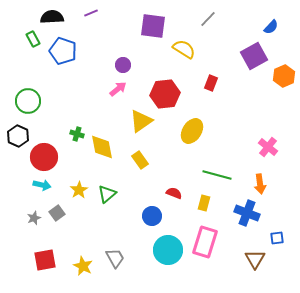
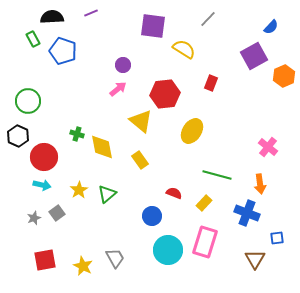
yellow triangle at (141, 121): rotated 45 degrees counterclockwise
yellow rectangle at (204, 203): rotated 28 degrees clockwise
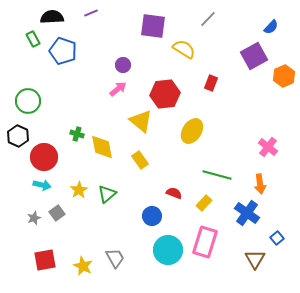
blue cross at (247, 213): rotated 15 degrees clockwise
blue square at (277, 238): rotated 32 degrees counterclockwise
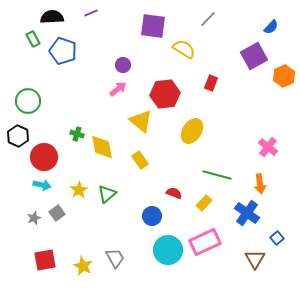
pink rectangle at (205, 242): rotated 48 degrees clockwise
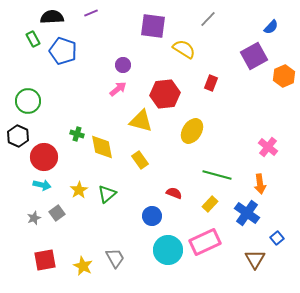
yellow triangle at (141, 121): rotated 25 degrees counterclockwise
yellow rectangle at (204, 203): moved 6 px right, 1 px down
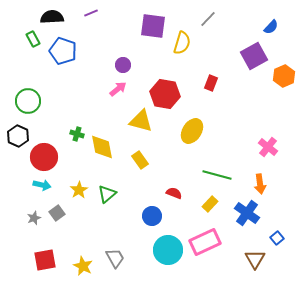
yellow semicircle at (184, 49): moved 2 px left, 6 px up; rotated 75 degrees clockwise
red hexagon at (165, 94): rotated 16 degrees clockwise
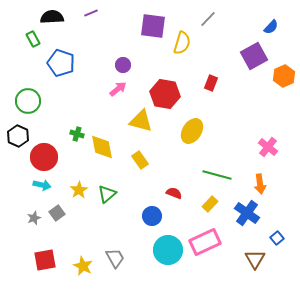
blue pentagon at (63, 51): moved 2 px left, 12 px down
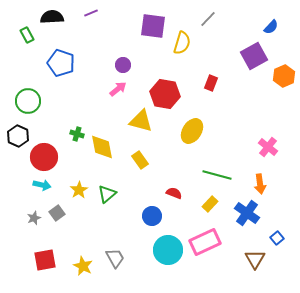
green rectangle at (33, 39): moved 6 px left, 4 px up
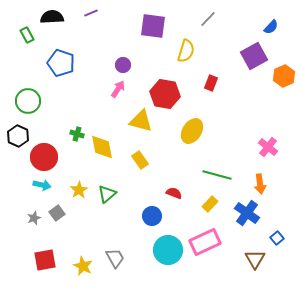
yellow semicircle at (182, 43): moved 4 px right, 8 px down
pink arrow at (118, 89): rotated 18 degrees counterclockwise
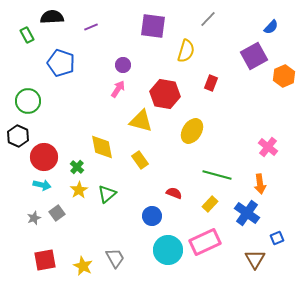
purple line at (91, 13): moved 14 px down
green cross at (77, 134): moved 33 px down; rotated 24 degrees clockwise
blue square at (277, 238): rotated 16 degrees clockwise
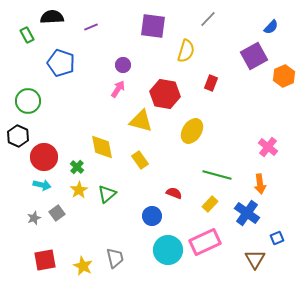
gray trapezoid at (115, 258): rotated 15 degrees clockwise
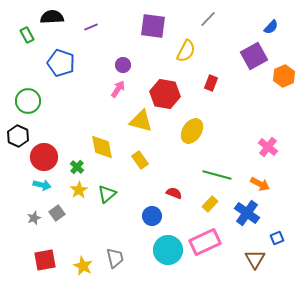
yellow semicircle at (186, 51): rotated 10 degrees clockwise
orange arrow at (260, 184): rotated 54 degrees counterclockwise
